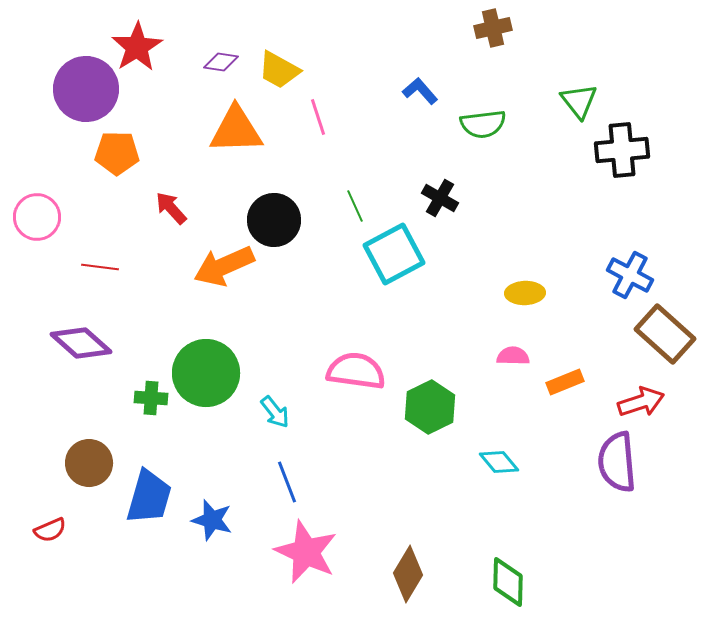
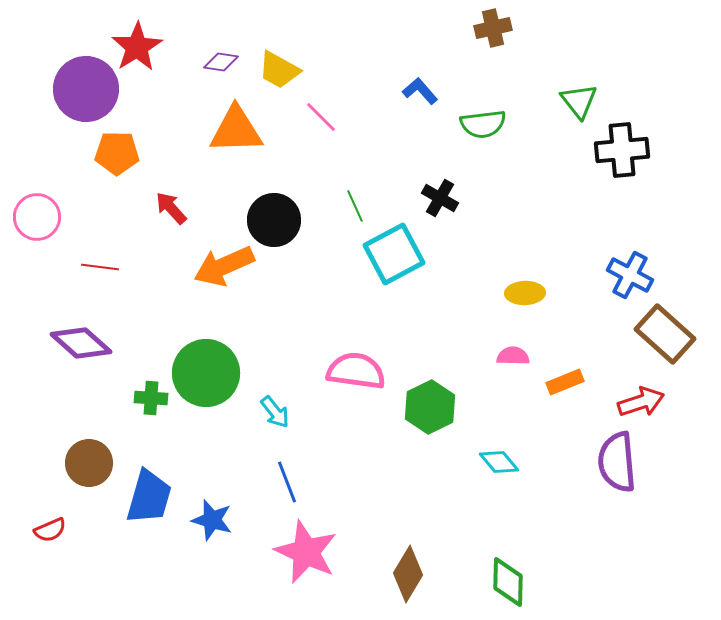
pink line at (318, 117): moved 3 px right; rotated 27 degrees counterclockwise
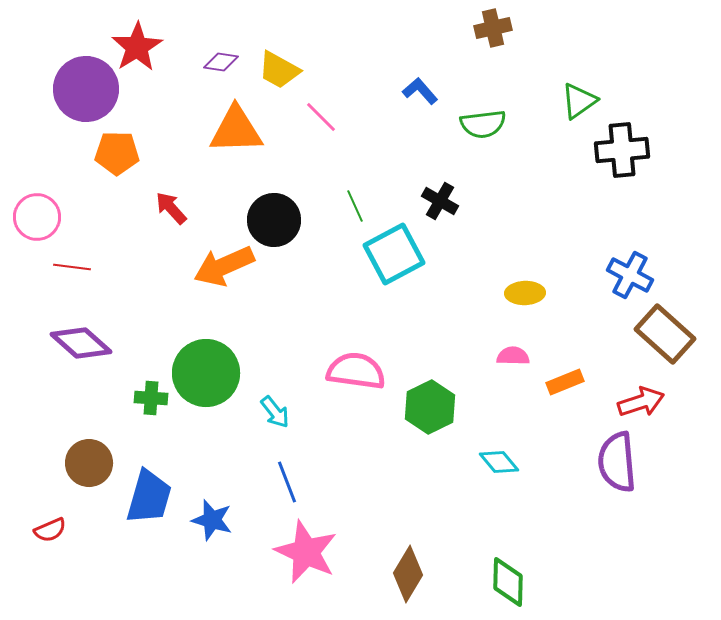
green triangle at (579, 101): rotated 33 degrees clockwise
black cross at (440, 198): moved 3 px down
red line at (100, 267): moved 28 px left
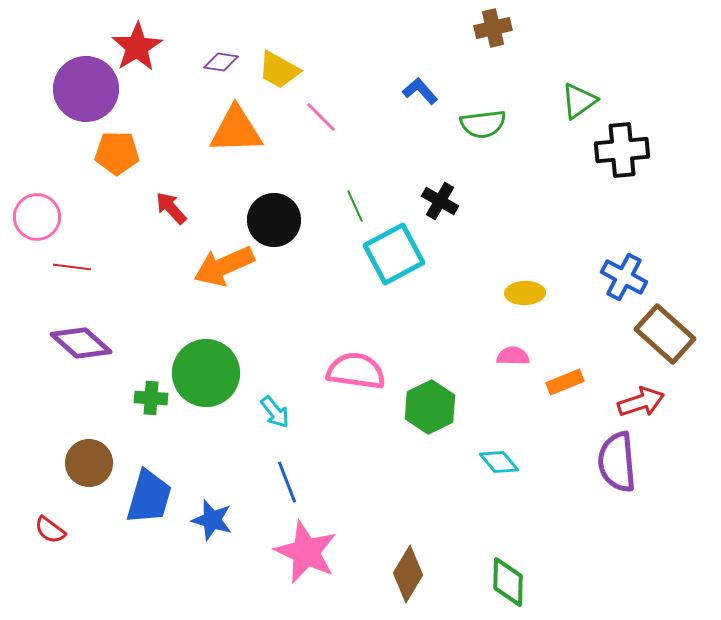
blue cross at (630, 275): moved 6 px left, 2 px down
red semicircle at (50, 530): rotated 60 degrees clockwise
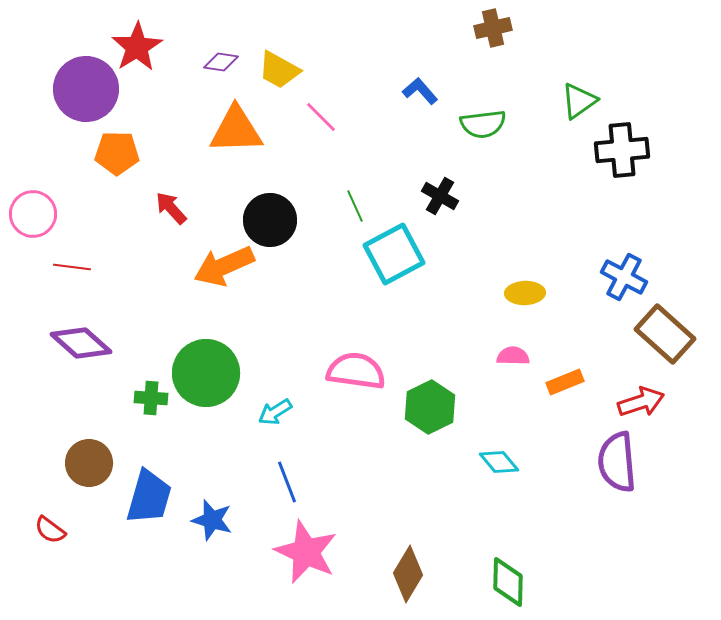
black cross at (440, 201): moved 5 px up
pink circle at (37, 217): moved 4 px left, 3 px up
black circle at (274, 220): moved 4 px left
cyan arrow at (275, 412): rotated 96 degrees clockwise
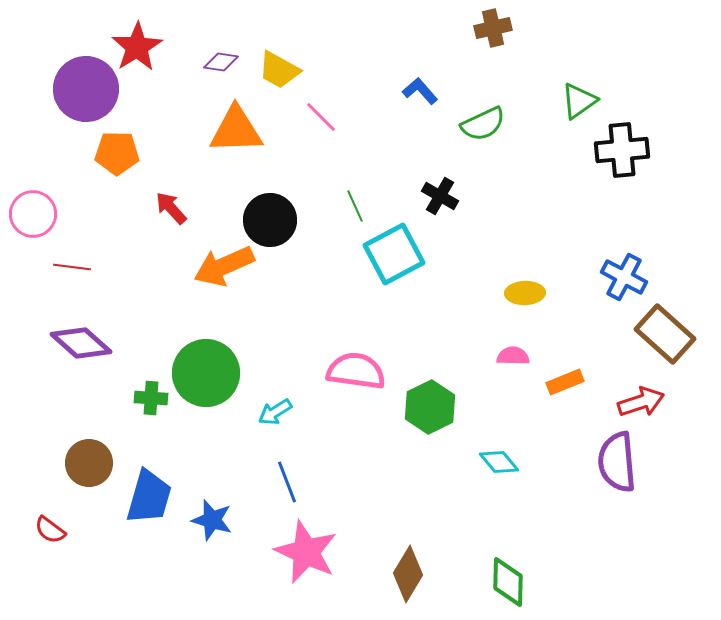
green semicircle at (483, 124): rotated 18 degrees counterclockwise
